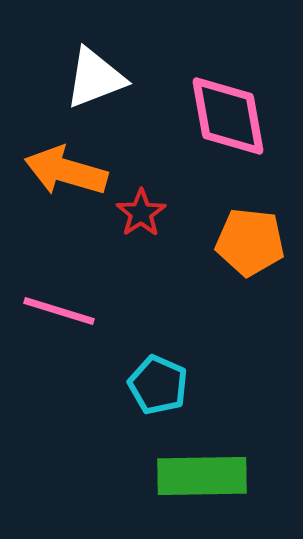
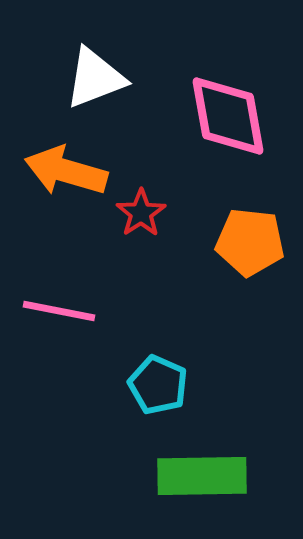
pink line: rotated 6 degrees counterclockwise
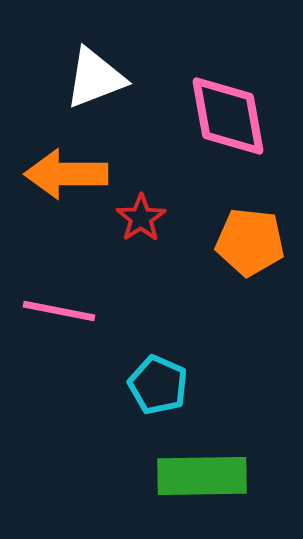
orange arrow: moved 3 px down; rotated 16 degrees counterclockwise
red star: moved 5 px down
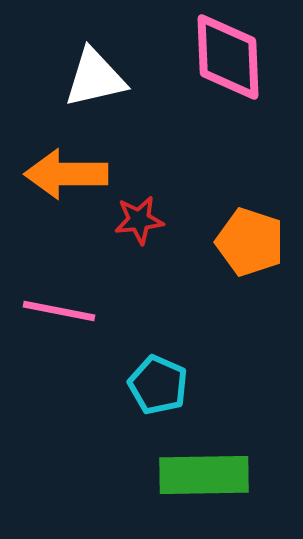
white triangle: rotated 8 degrees clockwise
pink diamond: moved 59 px up; rotated 8 degrees clockwise
red star: moved 2 px left, 2 px down; rotated 27 degrees clockwise
orange pentagon: rotated 12 degrees clockwise
green rectangle: moved 2 px right, 1 px up
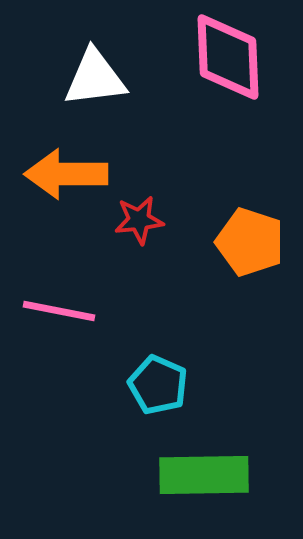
white triangle: rotated 6 degrees clockwise
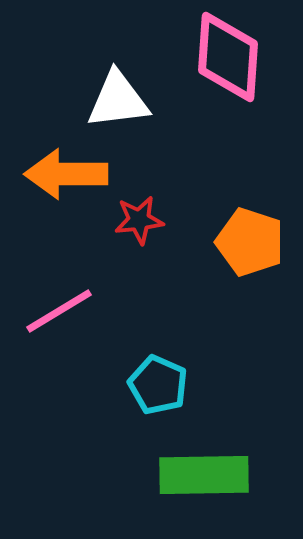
pink diamond: rotated 6 degrees clockwise
white triangle: moved 23 px right, 22 px down
pink line: rotated 42 degrees counterclockwise
